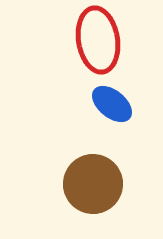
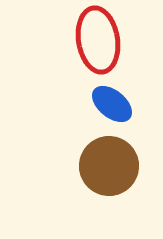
brown circle: moved 16 px right, 18 px up
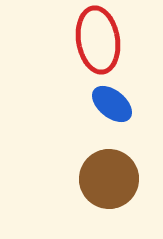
brown circle: moved 13 px down
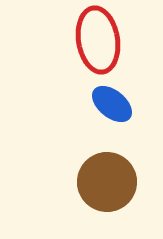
brown circle: moved 2 px left, 3 px down
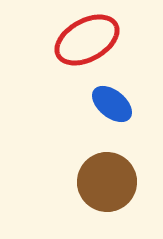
red ellipse: moved 11 px left; rotated 70 degrees clockwise
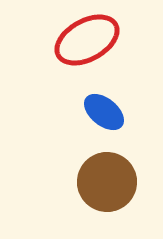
blue ellipse: moved 8 px left, 8 px down
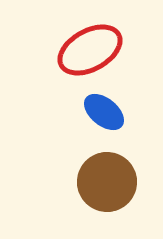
red ellipse: moved 3 px right, 10 px down
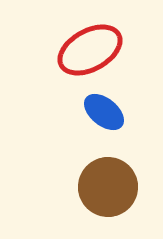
brown circle: moved 1 px right, 5 px down
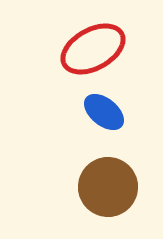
red ellipse: moved 3 px right, 1 px up
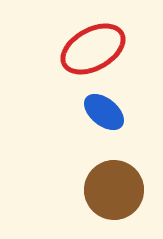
brown circle: moved 6 px right, 3 px down
